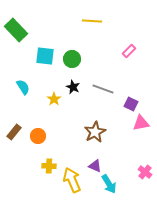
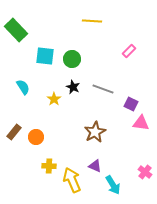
pink triangle: rotated 18 degrees clockwise
orange circle: moved 2 px left, 1 px down
cyan arrow: moved 4 px right, 1 px down
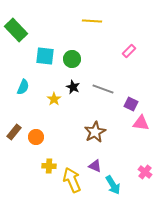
cyan semicircle: rotated 56 degrees clockwise
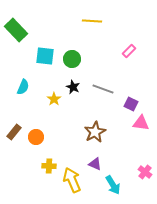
purple triangle: moved 2 px up
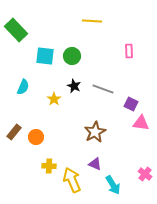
pink rectangle: rotated 48 degrees counterclockwise
green circle: moved 3 px up
black star: moved 1 px right, 1 px up
pink cross: moved 2 px down
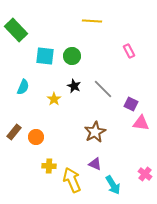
pink rectangle: rotated 24 degrees counterclockwise
gray line: rotated 25 degrees clockwise
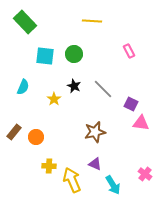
green rectangle: moved 9 px right, 8 px up
green circle: moved 2 px right, 2 px up
brown star: rotated 15 degrees clockwise
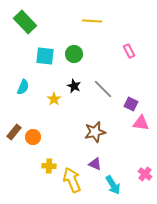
orange circle: moved 3 px left
